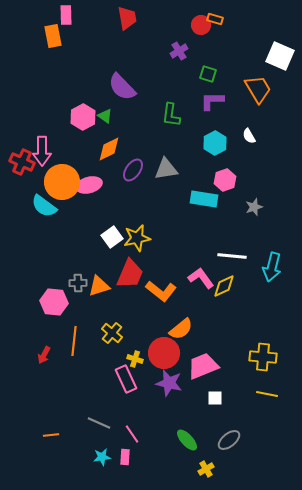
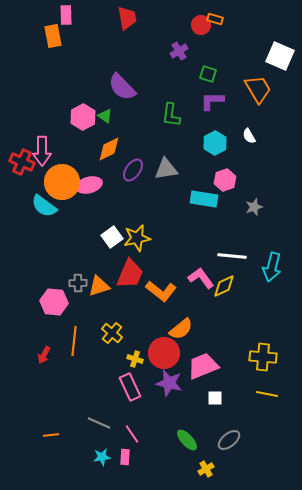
pink rectangle at (126, 379): moved 4 px right, 8 px down
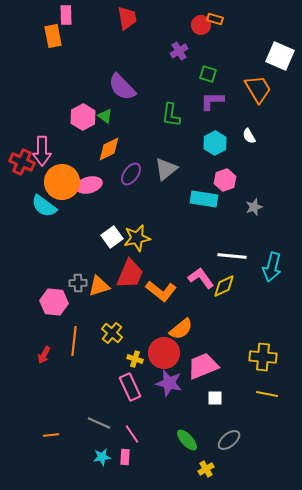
gray triangle at (166, 169): rotated 30 degrees counterclockwise
purple ellipse at (133, 170): moved 2 px left, 4 px down
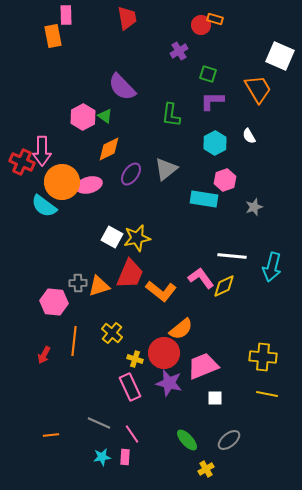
white square at (112, 237): rotated 25 degrees counterclockwise
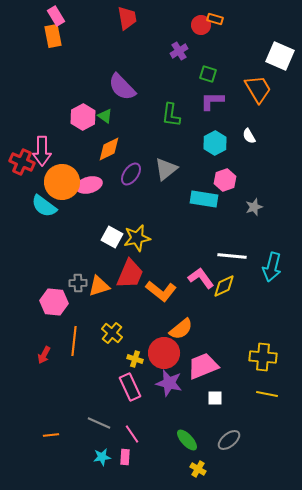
pink rectangle at (66, 15): moved 10 px left, 1 px down; rotated 30 degrees counterclockwise
yellow cross at (206, 469): moved 8 px left; rotated 28 degrees counterclockwise
